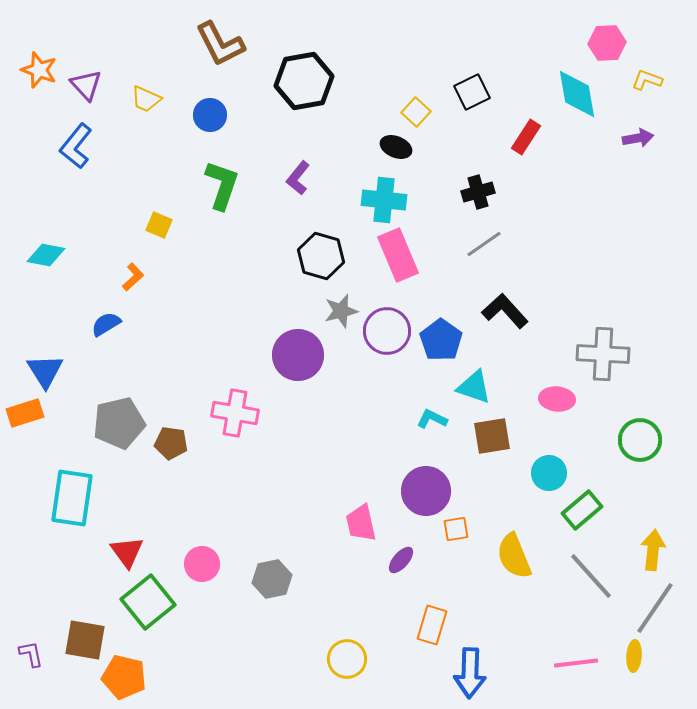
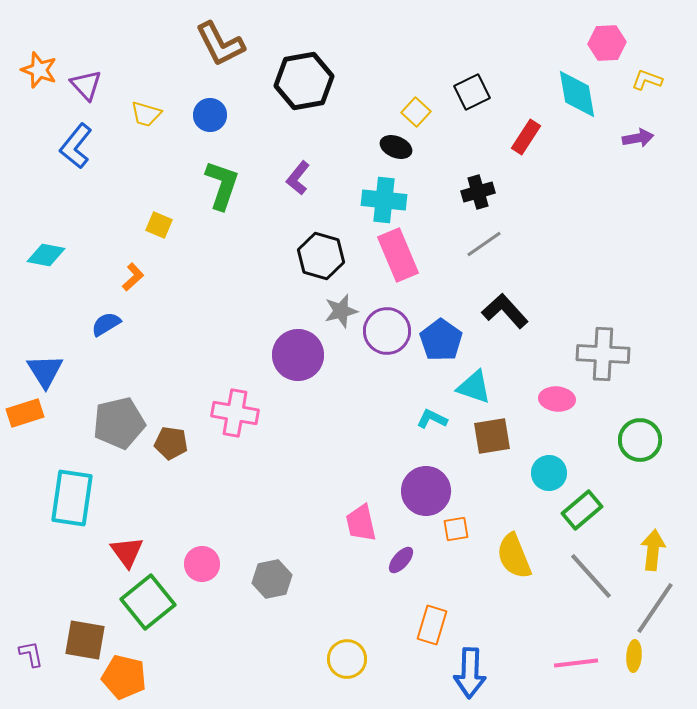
yellow trapezoid at (146, 99): moved 15 px down; rotated 8 degrees counterclockwise
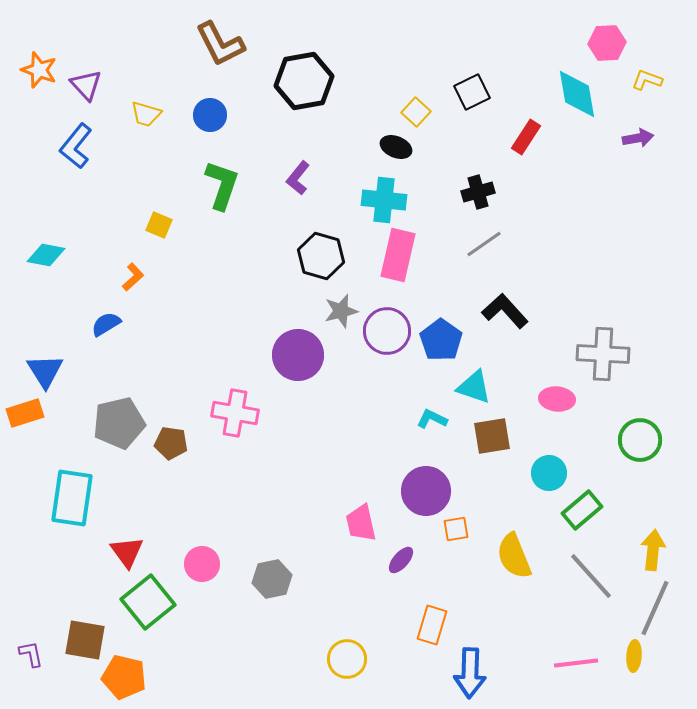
pink rectangle at (398, 255): rotated 36 degrees clockwise
gray line at (655, 608): rotated 10 degrees counterclockwise
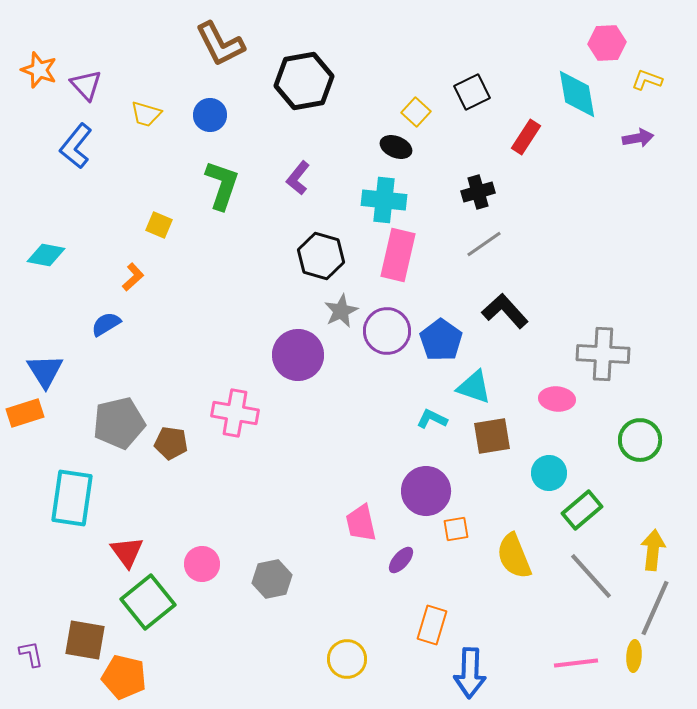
gray star at (341, 311): rotated 12 degrees counterclockwise
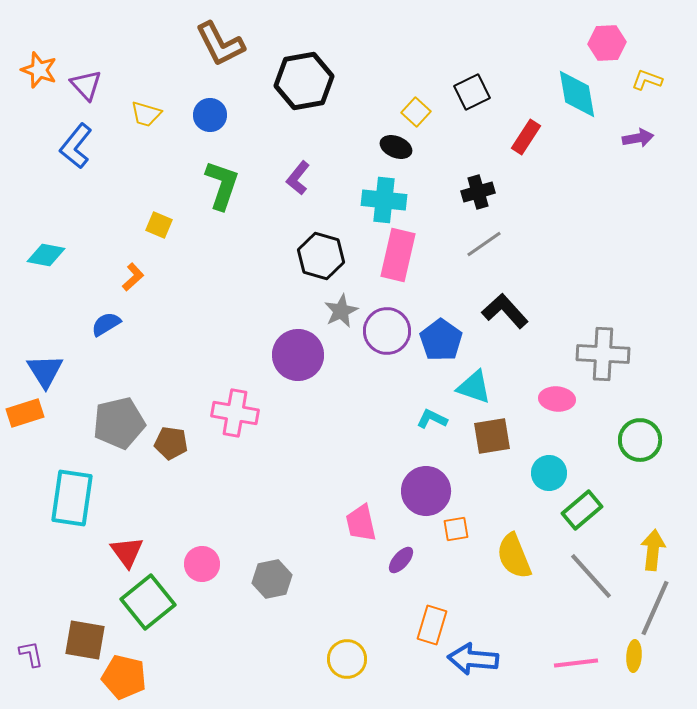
blue arrow at (470, 673): moved 3 px right, 14 px up; rotated 93 degrees clockwise
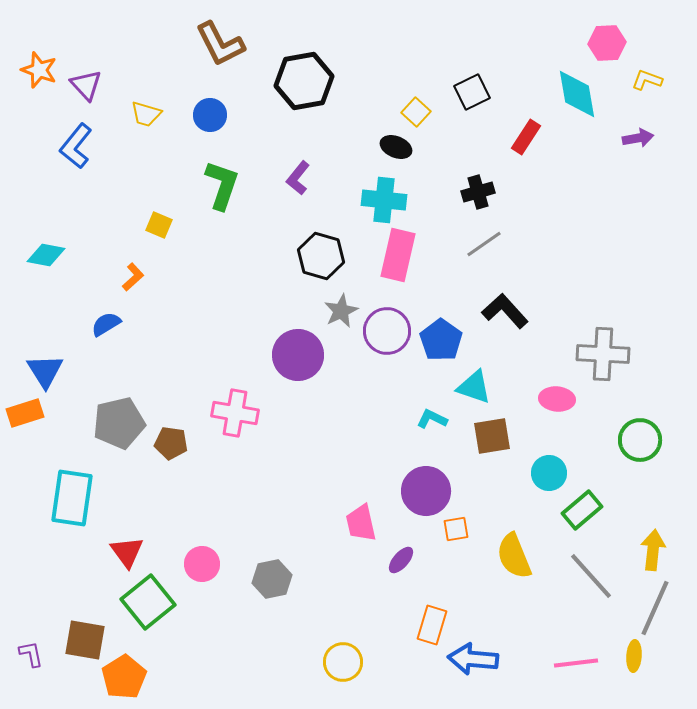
yellow circle at (347, 659): moved 4 px left, 3 px down
orange pentagon at (124, 677): rotated 27 degrees clockwise
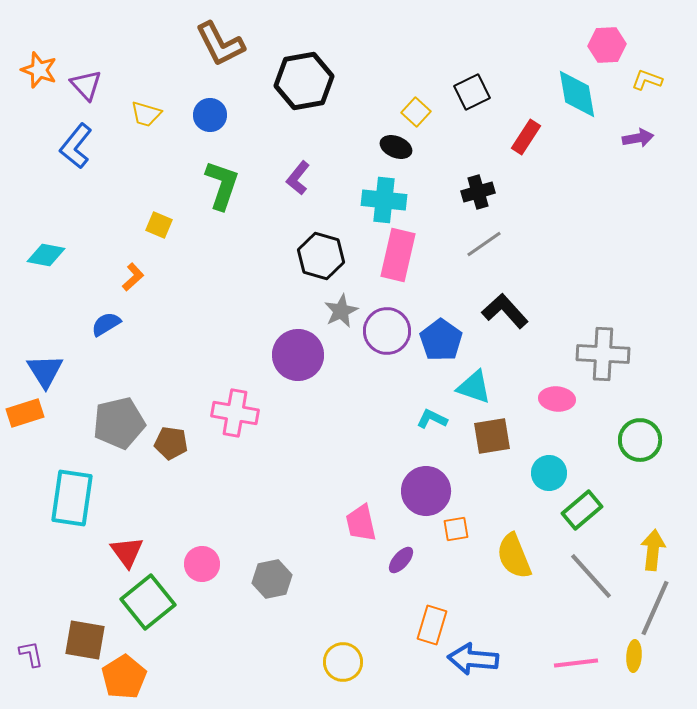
pink hexagon at (607, 43): moved 2 px down
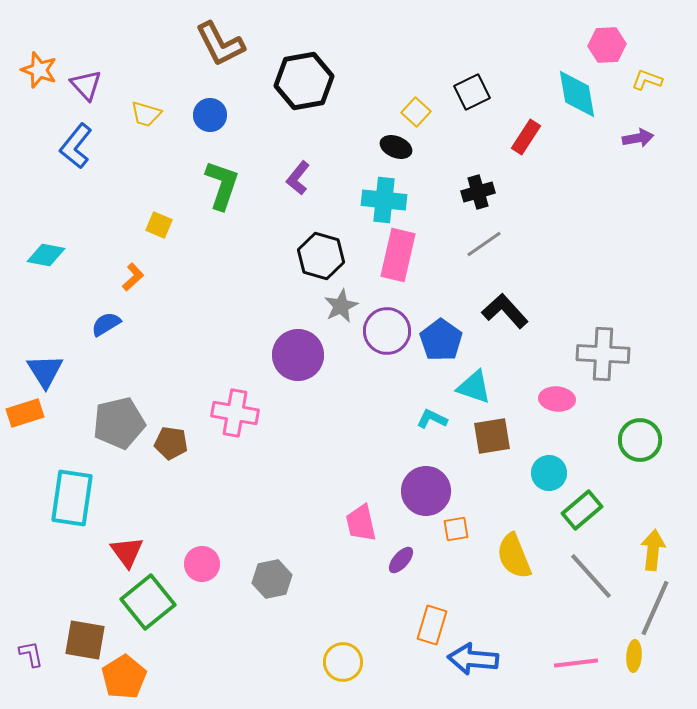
gray star at (341, 311): moved 5 px up
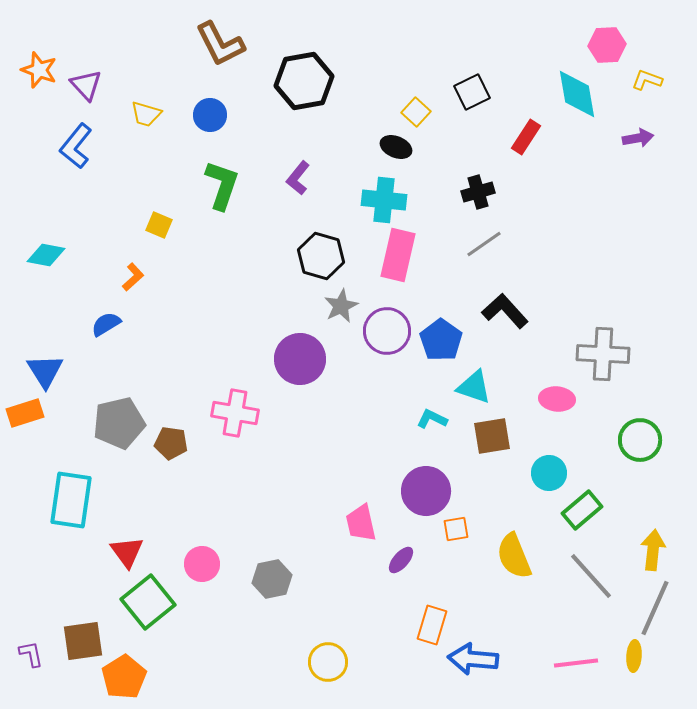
purple circle at (298, 355): moved 2 px right, 4 px down
cyan rectangle at (72, 498): moved 1 px left, 2 px down
brown square at (85, 640): moved 2 px left, 1 px down; rotated 18 degrees counterclockwise
yellow circle at (343, 662): moved 15 px left
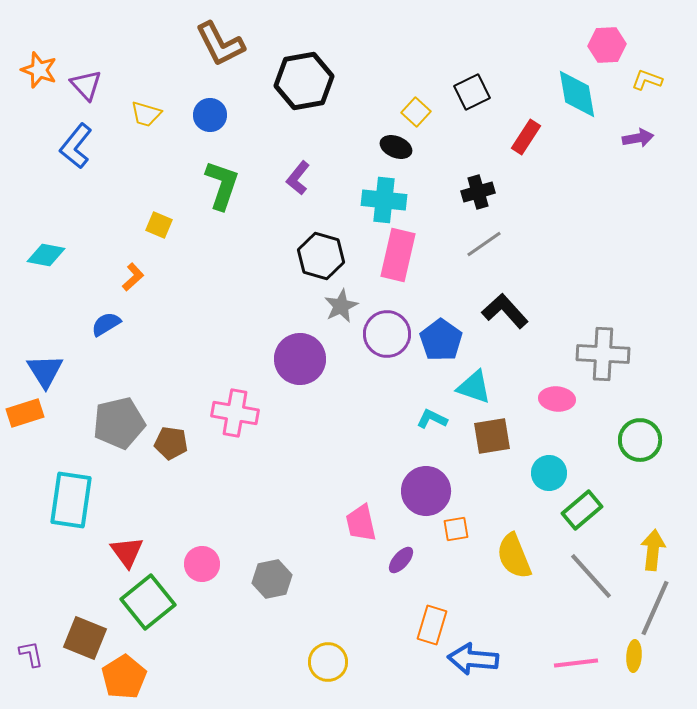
purple circle at (387, 331): moved 3 px down
brown square at (83, 641): moved 2 px right, 3 px up; rotated 30 degrees clockwise
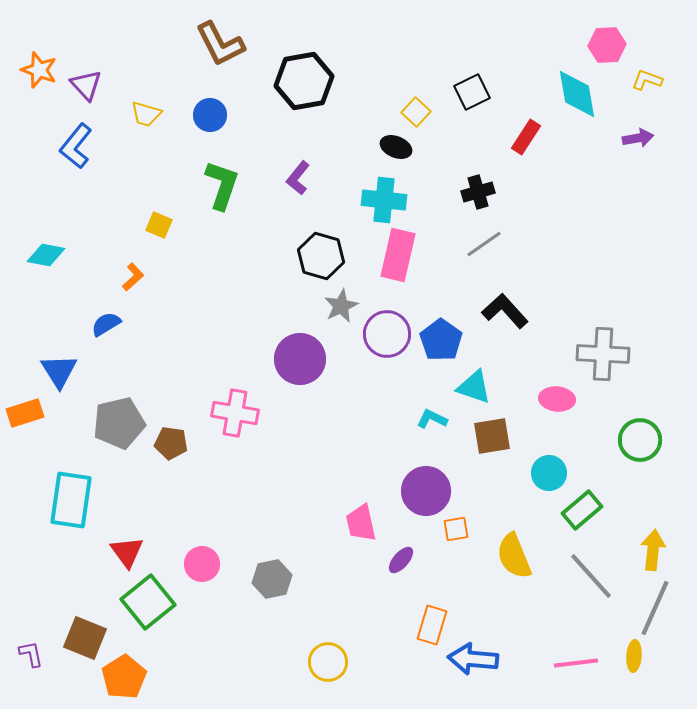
blue triangle at (45, 371): moved 14 px right
